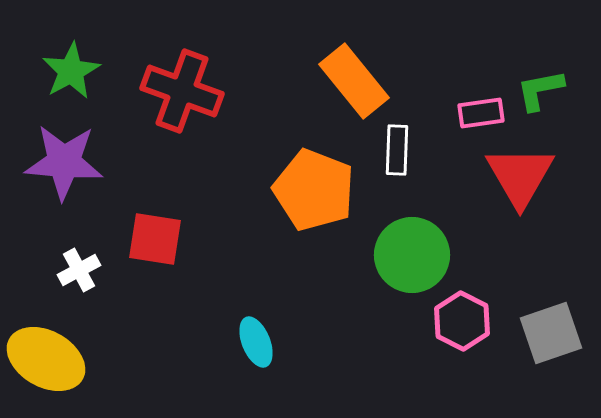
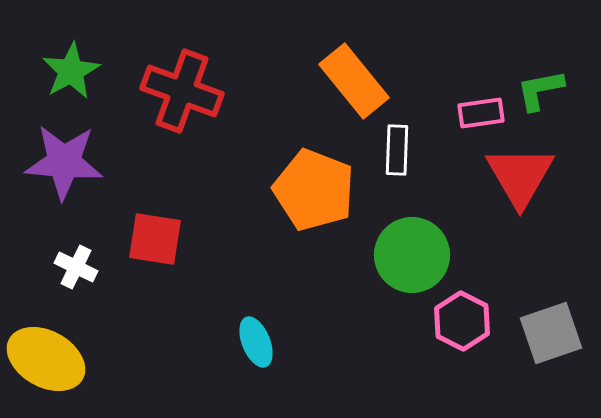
white cross: moved 3 px left, 3 px up; rotated 36 degrees counterclockwise
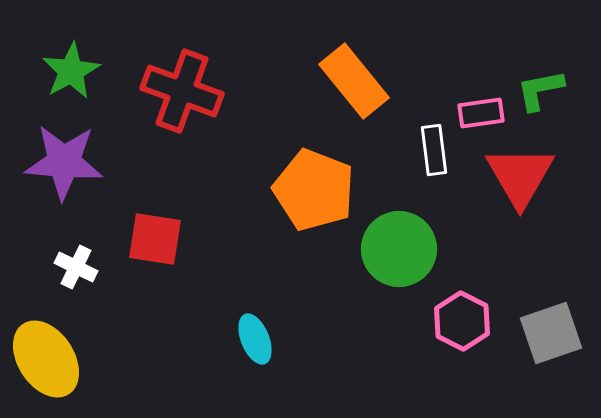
white rectangle: moved 37 px right; rotated 9 degrees counterclockwise
green circle: moved 13 px left, 6 px up
cyan ellipse: moved 1 px left, 3 px up
yellow ellipse: rotated 28 degrees clockwise
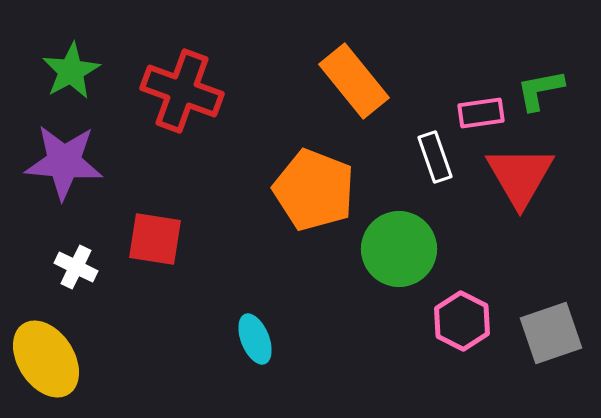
white rectangle: moved 1 px right, 7 px down; rotated 12 degrees counterclockwise
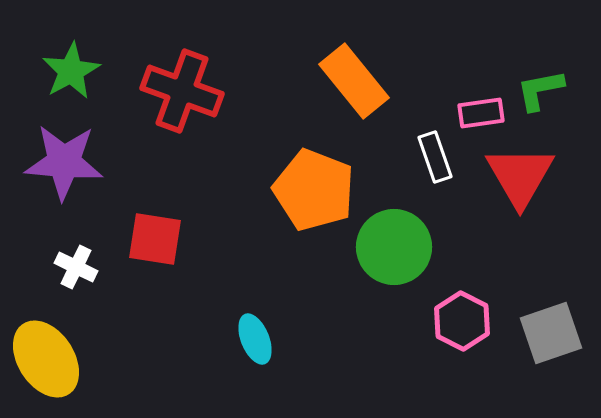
green circle: moved 5 px left, 2 px up
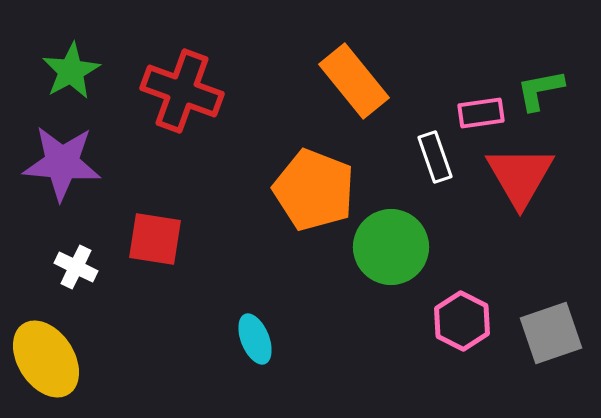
purple star: moved 2 px left, 1 px down
green circle: moved 3 px left
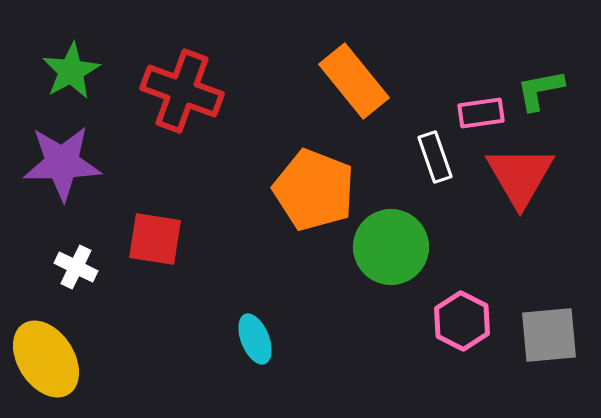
purple star: rotated 6 degrees counterclockwise
gray square: moved 2 px left, 2 px down; rotated 14 degrees clockwise
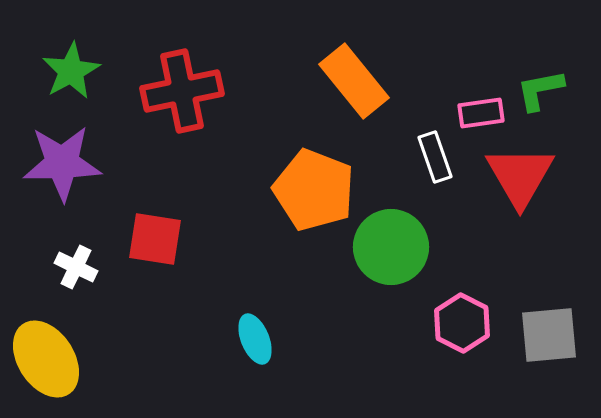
red cross: rotated 32 degrees counterclockwise
pink hexagon: moved 2 px down
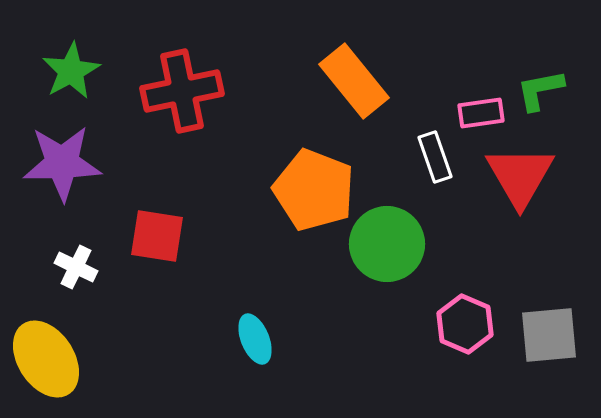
red square: moved 2 px right, 3 px up
green circle: moved 4 px left, 3 px up
pink hexagon: moved 3 px right, 1 px down; rotated 4 degrees counterclockwise
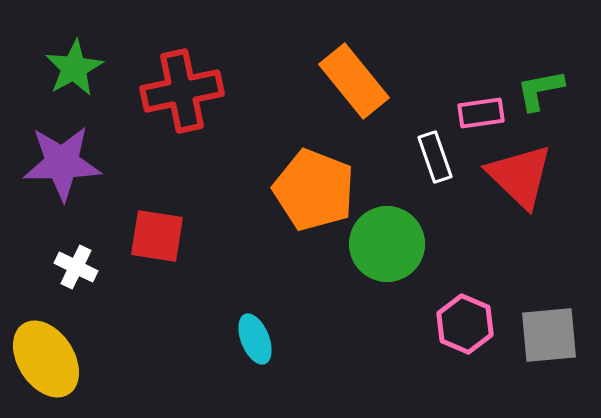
green star: moved 3 px right, 3 px up
red triangle: rotated 16 degrees counterclockwise
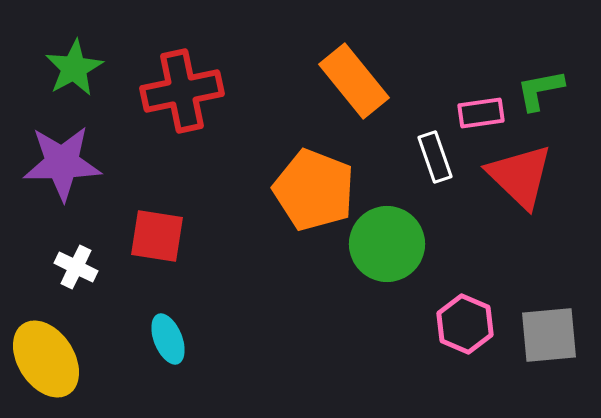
cyan ellipse: moved 87 px left
